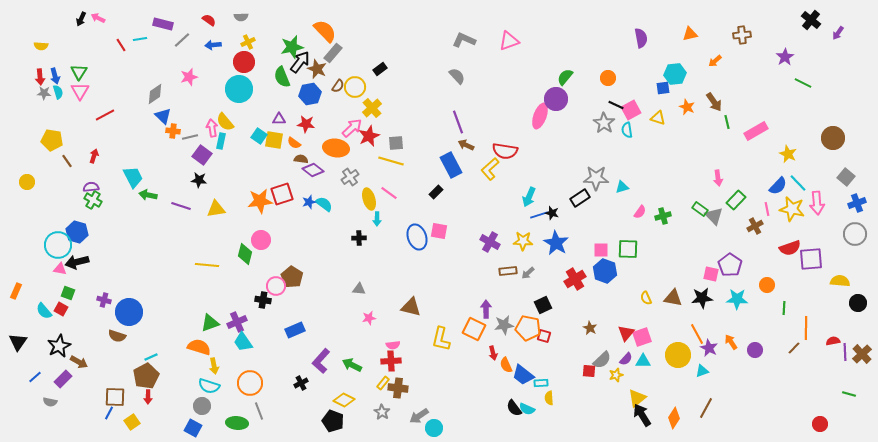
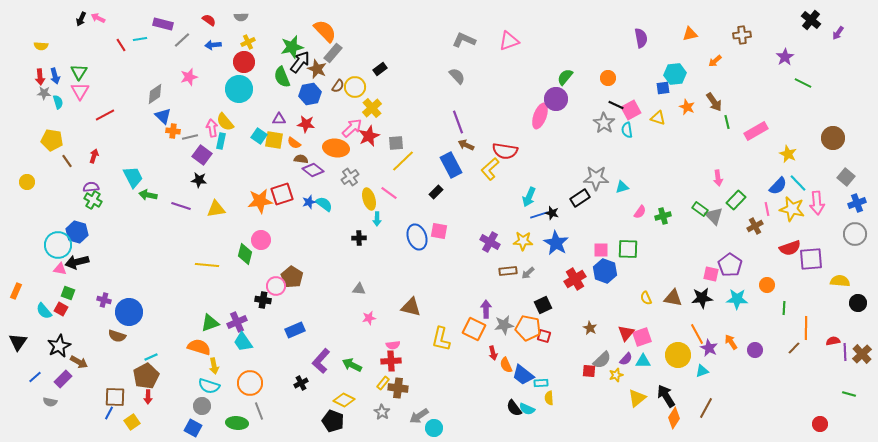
cyan semicircle at (58, 92): moved 10 px down
yellow line at (391, 161): moved 12 px right; rotated 60 degrees counterclockwise
black arrow at (642, 415): moved 24 px right, 19 px up
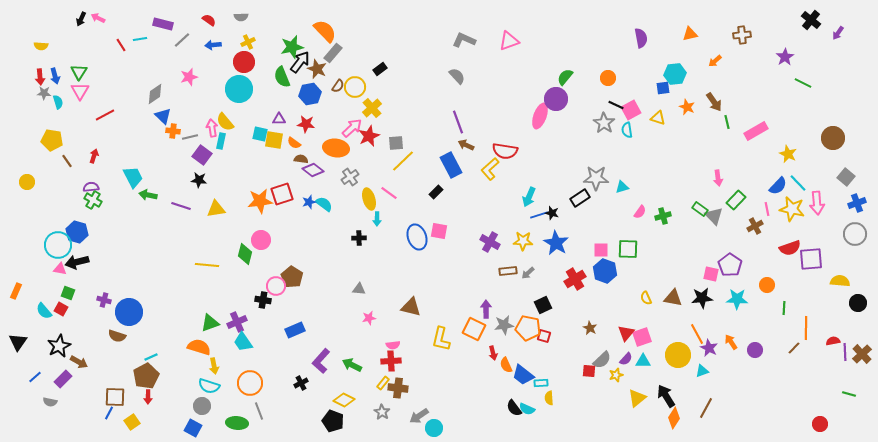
cyan square at (259, 136): moved 1 px right, 2 px up; rotated 21 degrees counterclockwise
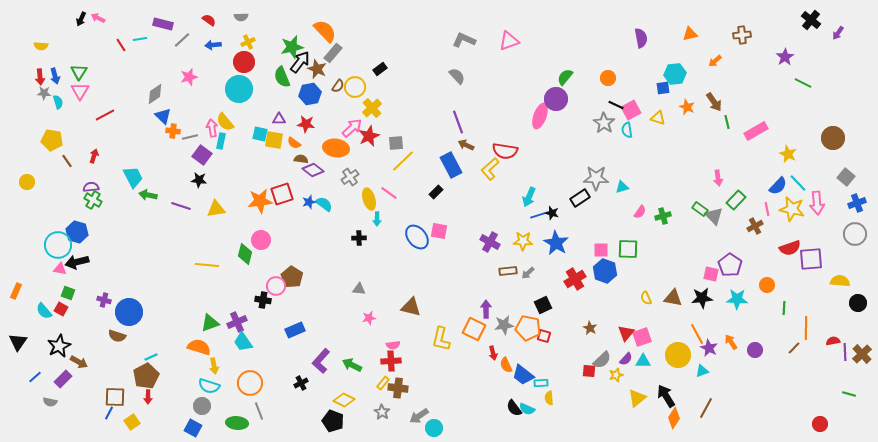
blue ellipse at (417, 237): rotated 20 degrees counterclockwise
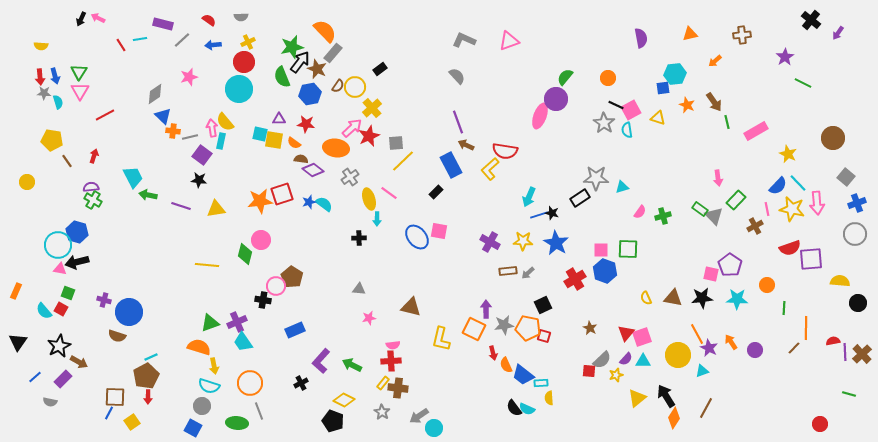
orange star at (687, 107): moved 2 px up
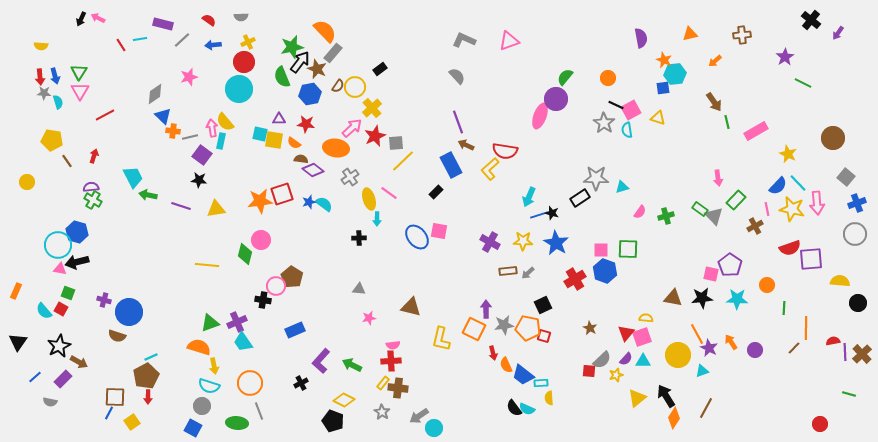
orange star at (687, 105): moved 23 px left, 45 px up
red star at (369, 136): moved 6 px right
green cross at (663, 216): moved 3 px right
yellow semicircle at (646, 298): moved 20 px down; rotated 120 degrees clockwise
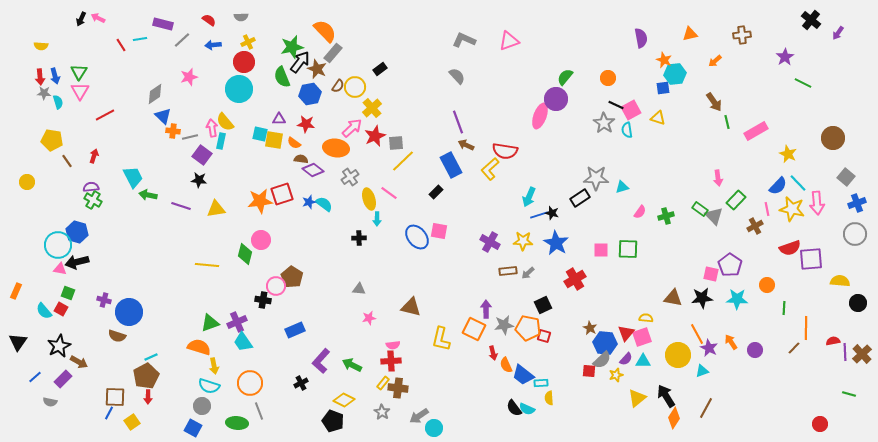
blue hexagon at (605, 271): moved 72 px down; rotated 15 degrees counterclockwise
